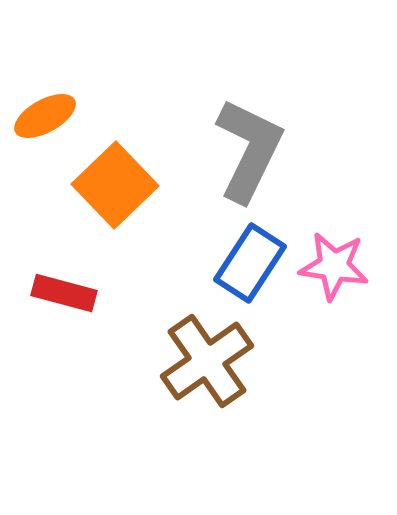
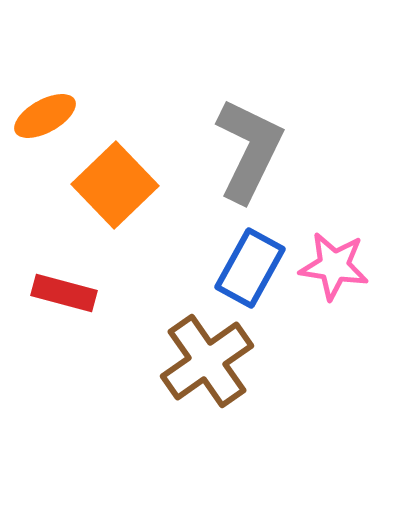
blue rectangle: moved 5 px down; rotated 4 degrees counterclockwise
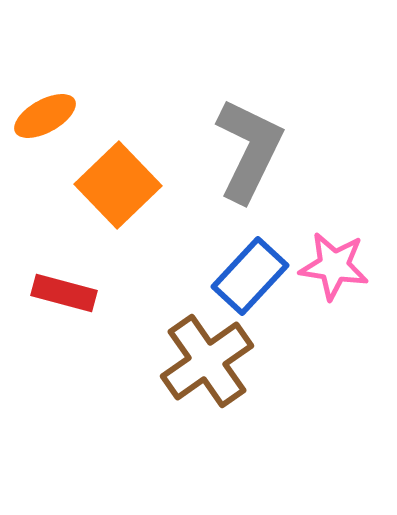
orange square: moved 3 px right
blue rectangle: moved 8 px down; rotated 14 degrees clockwise
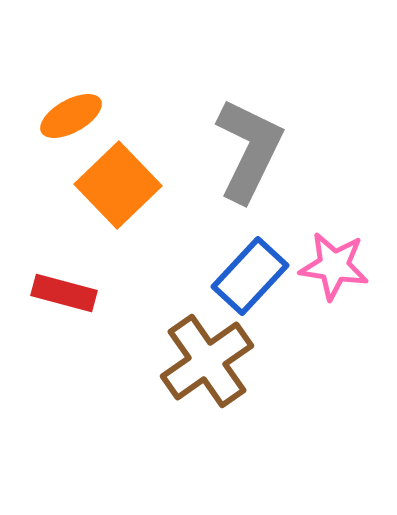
orange ellipse: moved 26 px right
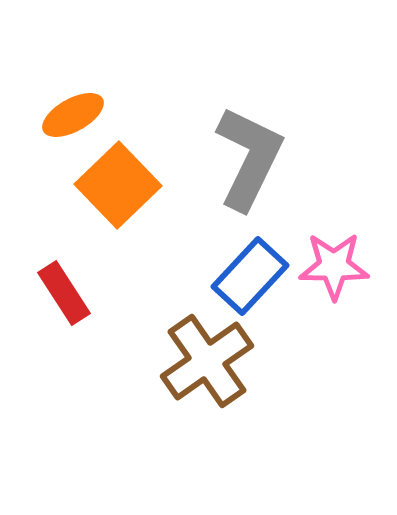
orange ellipse: moved 2 px right, 1 px up
gray L-shape: moved 8 px down
pink star: rotated 8 degrees counterclockwise
red rectangle: rotated 42 degrees clockwise
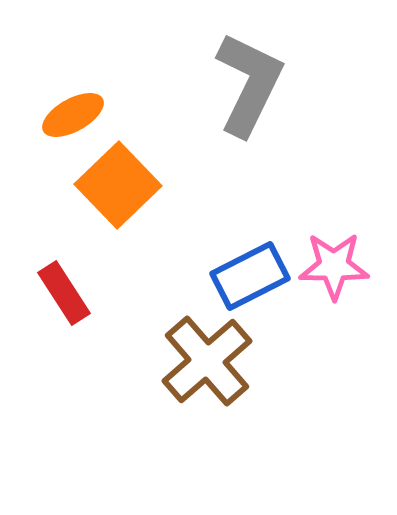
gray L-shape: moved 74 px up
blue rectangle: rotated 20 degrees clockwise
brown cross: rotated 6 degrees counterclockwise
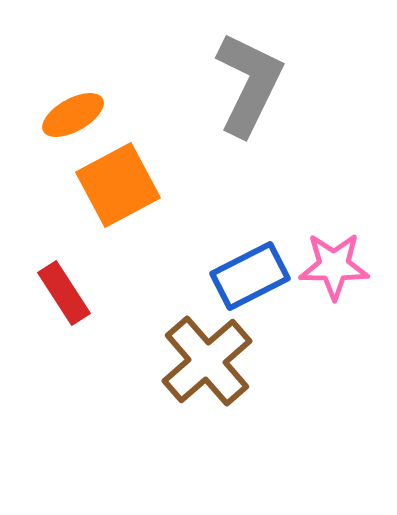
orange square: rotated 16 degrees clockwise
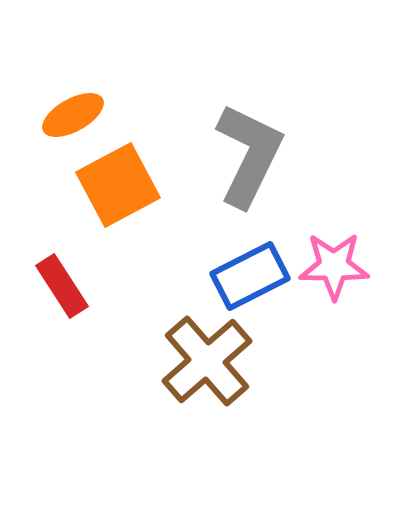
gray L-shape: moved 71 px down
red rectangle: moved 2 px left, 7 px up
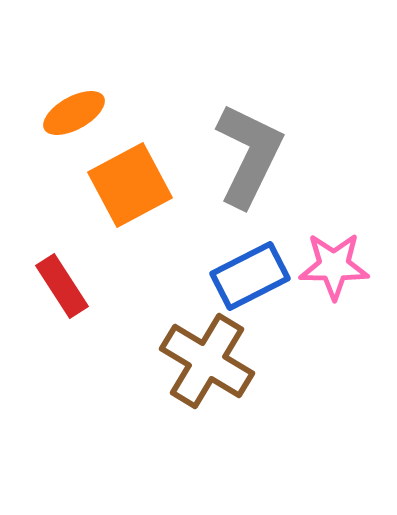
orange ellipse: moved 1 px right, 2 px up
orange square: moved 12 px right
brown cross: rotated 18 degrees counterclockwise
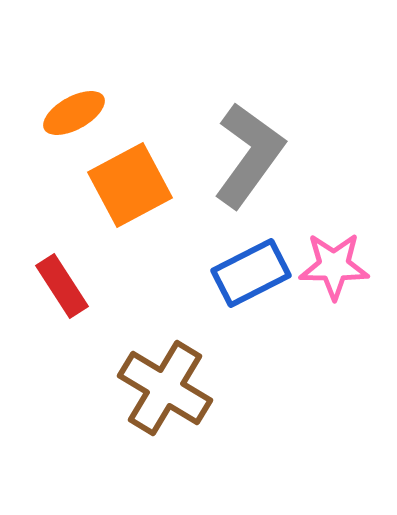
gray L-shape: rotated 10 degrees clockwise
blue rectangle: moved 1 px right, 3 px up
brown cross: moved 42 px left, 27 px down
